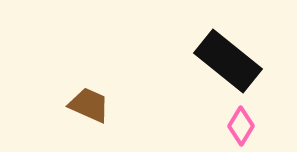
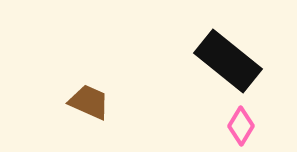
brown trapezoid: moved 3 px up
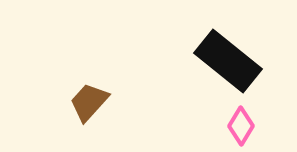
brown trapezoid: rotated 72 degrees counterclockwise
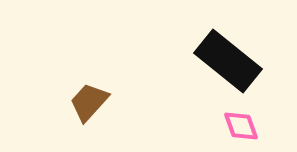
pink diamond: rotated 51 degrees counterclockwise
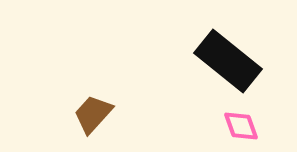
brown trapezoid: moved 4 px right, 12 px down
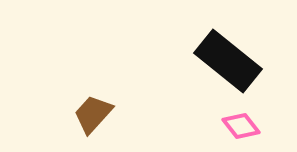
pink diamond: rotated 18 degrees counterclockwise
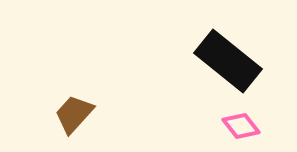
brown trapezoid: moved 19 px left
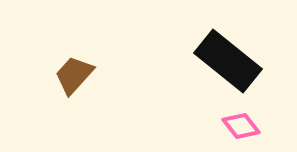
brown trapezoid: moved 39 px up
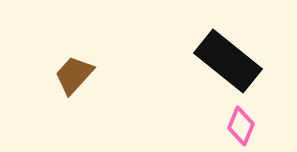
pink diamond: rotated 60 degrees clockwise
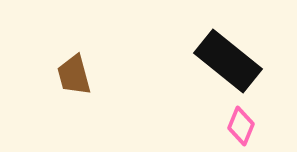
brown trapezoid: rotated 57 degrees counterclockwise
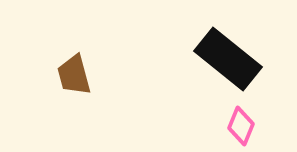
black rectangle: moved 2 px up
